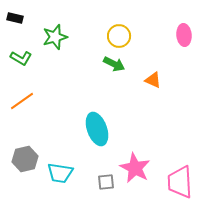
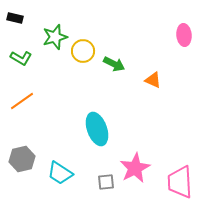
yellow circle: moved 36 px left, 15 px down
gray hexagon: moved 3 px left
pink star: rotated 16 degrees clockwise
cyan trapezoid: rotated 24 degrees clockwise
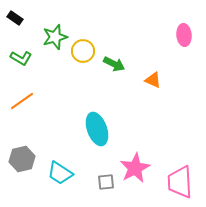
black rectangle: rotated 21 degrees clockwise
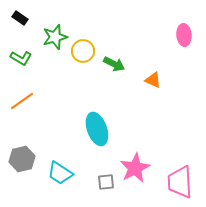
black rectangle: moved 5 px right
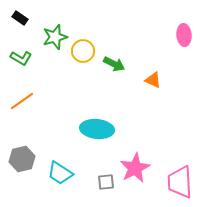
cyan ellipse: rotated 64 degrees counterclockwise
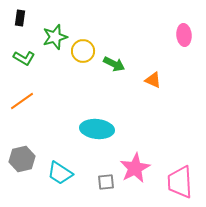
black rectangle: rotated 63 degrees clockwise
green L-shape: moved 3 px right
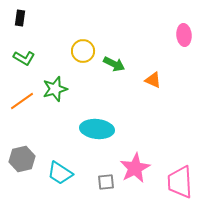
green star: moved 52 px down
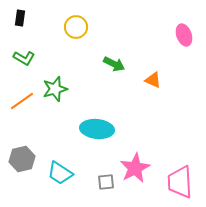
pink ellipse: rotated 15 degrees counterclockwise
yellow circle: moved 7 px left, 24 px up
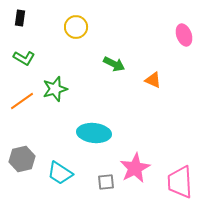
cyan ellipse: moved 3 px left, 4 px down
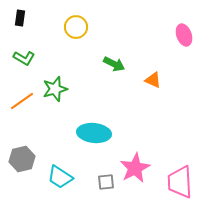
cyan trapezoid: moved 4 px down
